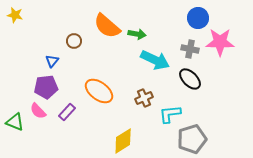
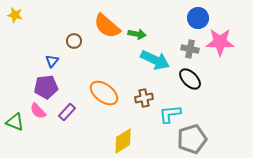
orange ellipse: moved 5 px right, 2 px down
brown cross: rotated 12 degrees clockwise
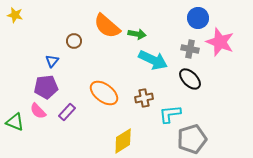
pink star: rotated 20 degrees clockwise
cyan arrow: moved 2 px left
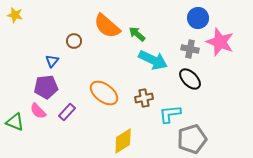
green arrow: rotated 150 degrees counterclockwise
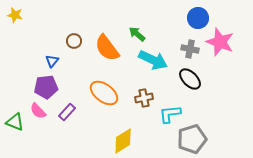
orange semicircle: moved 22 px down; rotated 12 degrees clockwise
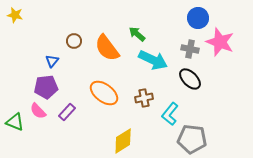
cyan L-shape: rotated 45 degrees counterclockwise
gray pentagon: rotated 24 degrees clockwise
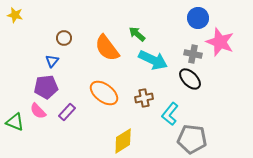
brown circle: moved 10 px left, 3 px up
gray cross: moved 3 px right, 5 px down
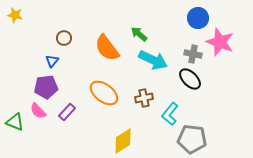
green arrow: moved 2 px right
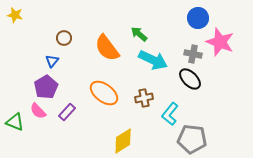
purple pentagon: rotated 25 degrees counterclockwise
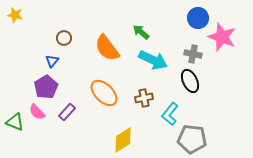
green arrow: moved 2 px right, 2 px up
pink star: moved 2 px right, 5 px up
black ellipse: moved 2 px down; rotated 20 degrees clockwise
orange ellipse: rotated 8 degrees clockwise
pink semicircle: moved 1 px left, 1 px down
yellow diamond: moved 1 px up
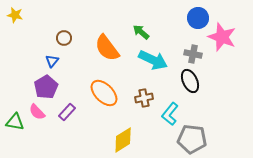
green triangle: rotated 12 degrees counterclockwise
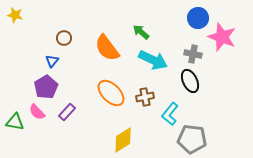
orange ellipse: moved 7 px right
brown cross: moved 1 px right, 1 px up
